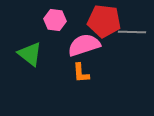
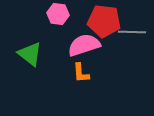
pink hexagon: moved 3 px right, 6 px up
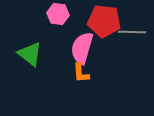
pink semicircle: moved 2 px left, 3 px down; rotated 56 degrees counterclockwise
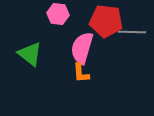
red pentagon: moved 2 px right
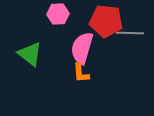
pink hexagon: rotated 10 degrees counterclockwise
gray line: moved 2 px left, 1 px down
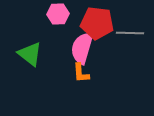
red pentagon: moved 9 px left, 2 px down
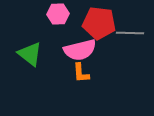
red pentagon: moved 2 px right
pink semicircle: moved 2 px left, 2 px down; rotated 120 degrees counterclockwise
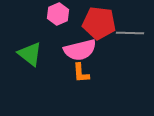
pink hexagon: rotated 20 degrees counterclockwise
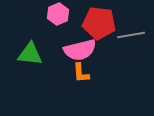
gray line: moved 1 px right, 2 px down; rotated 12 degrees counterclockwise
green triangle: rotated 32 degrees counterclockwise
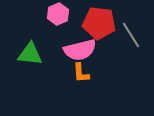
gray line: rotated 68 degrees clockwise
